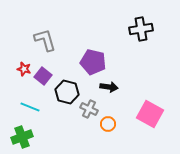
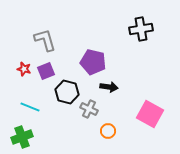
purple square: moved 3 px right, 5 px up; rotated 30 degrees clockwise
orange circle: moved 7 px down
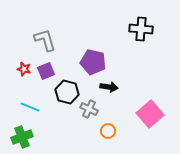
black cross: rotated 15 degrees clockwise
pink square: rotated 20 degrees clockwise
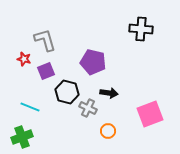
red star: moved 10 px up
black arrow: moved 6 px down
gray cross: moved 1 px left, 1 px up
pink square: rotated 20 degrees clockwise
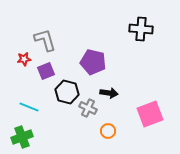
red star: rotated 24 degrees counterclockwise
cyan line: moved 1 px left
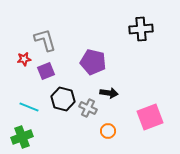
black cross: rotated 10 degrees counterclockwise
black hexagon: moved 4 px left, 7 px down
pink square: moved 3 px down
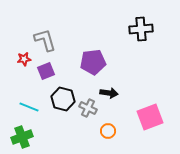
purple pentagon: rotated 20 degrees counterclockwise
